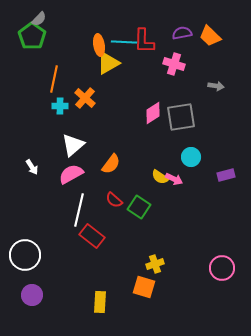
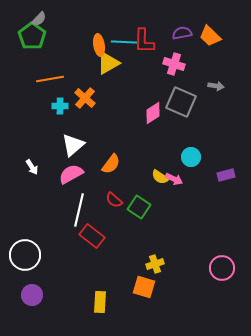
orange line: moved 4 px left; rotated 68 degrees clockwise
gray square: moved 15 px up; rotated 32 degrees clockwise
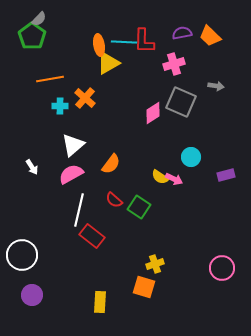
pink cross: rotated 35 degrees counterclockwise
white circle: moved 3 px left
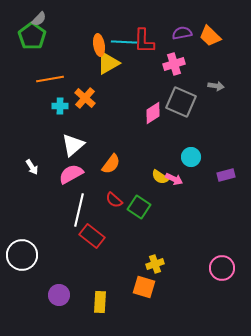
purple circle: moved 27 px right
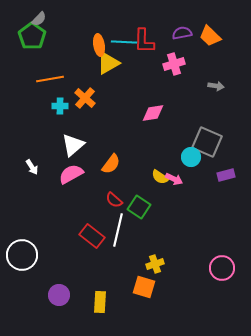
gray square: moved 26 px right, 40 px down
pink diamond: rotated 25 degrees clockwise
white line: moved 39 px right, 20 px down
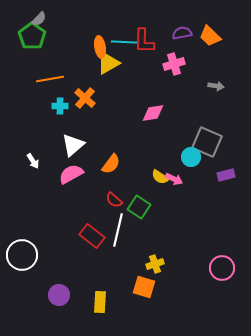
orange ellipse: moved 1 px right, 2 px down
white arrow: moved 1 px right, 6 px up
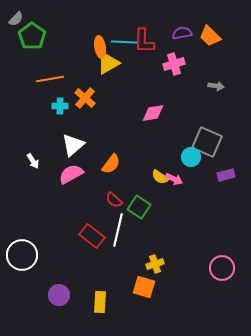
gray semicircle: moved 23 px left
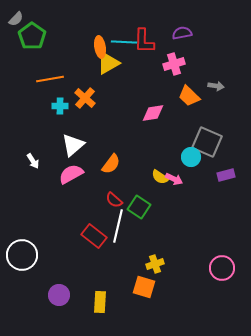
orange trapezoid: moved 21 px left, 60 px down
white line: moved 4 px up
red rectangle: moved 2 px right
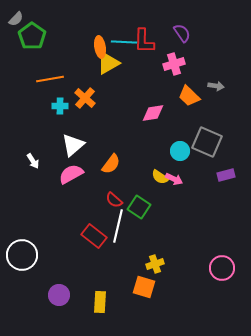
purple semicircle: rotated 66 degrees clockwise
cyan circle: moved 11 px left, 6 px up
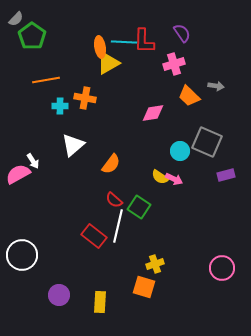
orange line: moved 4 px left, 1 px down
orange cross: rotated 30 degrees counterclockwise
pink semicircle: moved 53 px left
